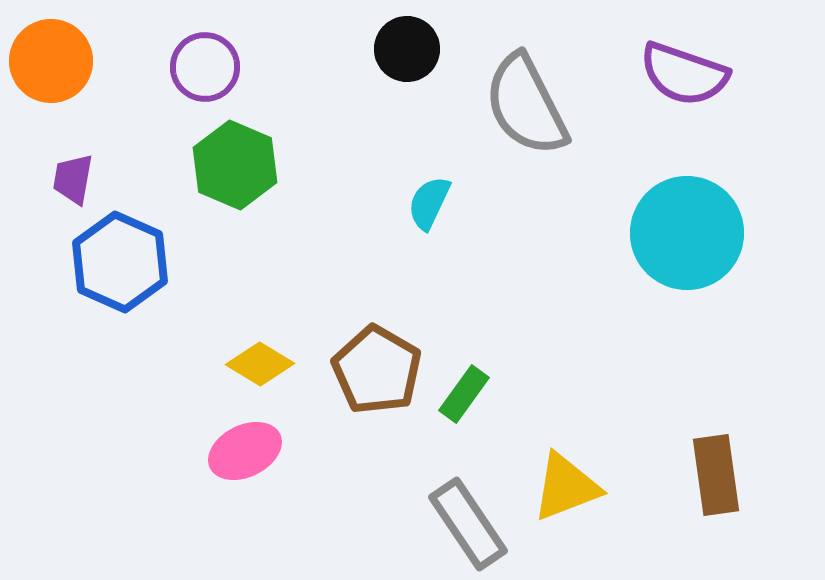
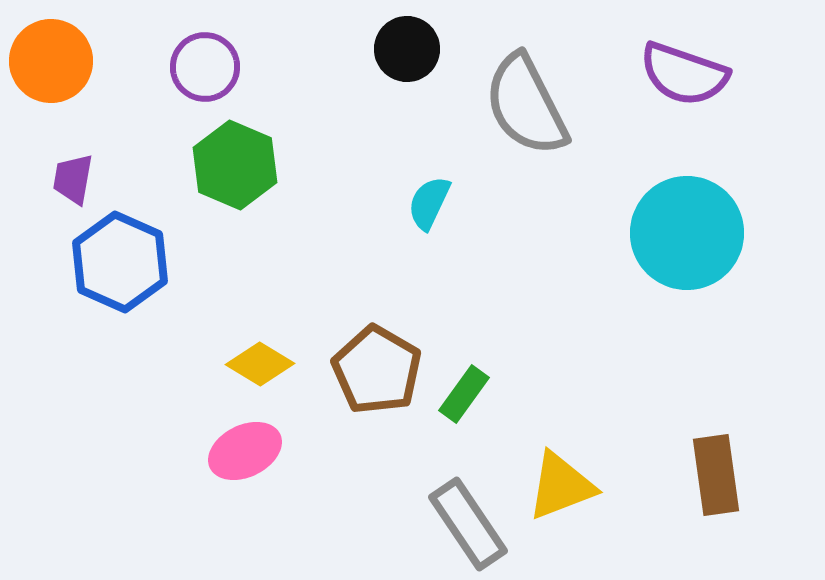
yellow triangle: moved 5 px left, 1 px up
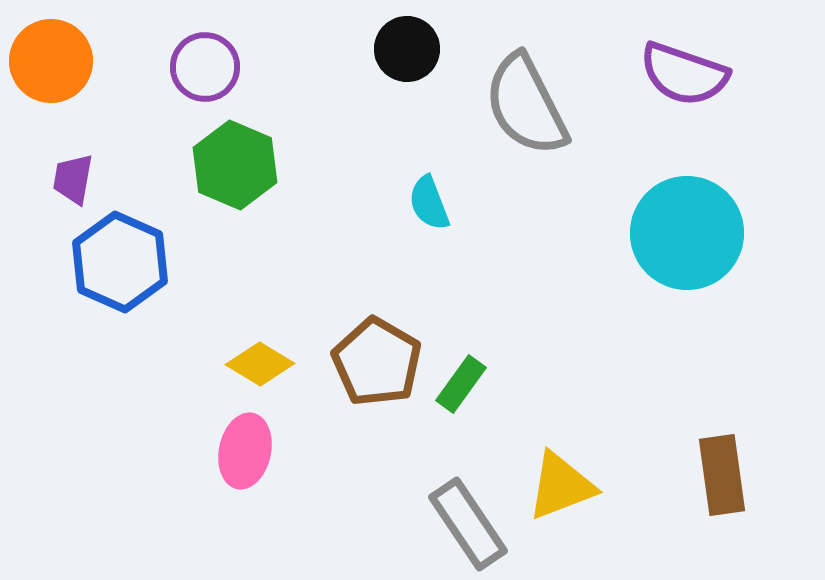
cyan semicircle: rotated 46 degrees counterclockwise
brown pentagon: moved 8 px up
green rectangle: moved 3 px left, 10 px up
pink ellipse: rotated 52 degrees counterclockwise
brown rectangle: moved 6 px right
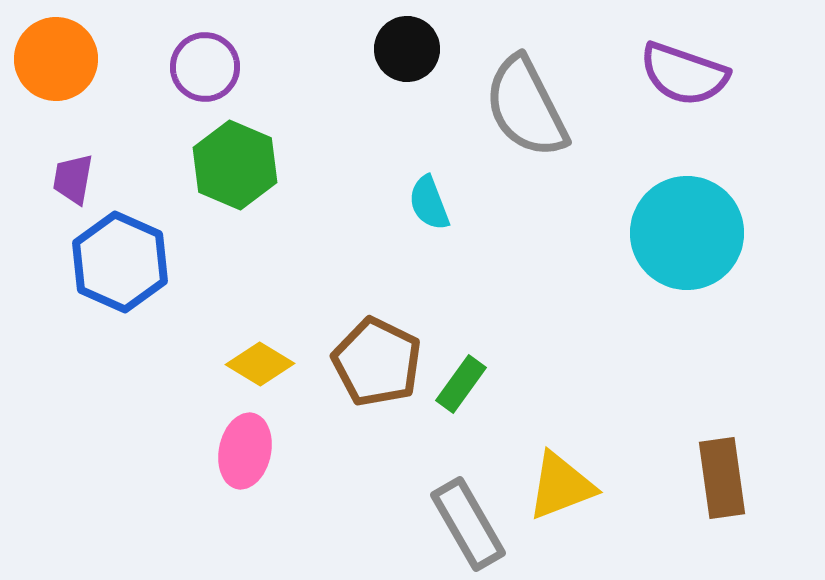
orange circle: moved 5 px right, 2 px up
gray semicircle: moved 2 px down
brown pentagon: rotated 4 degrees counterclockwise
brown rectangle: moved 3 px down
gray rectangle: rotated 4 degrees clockwise
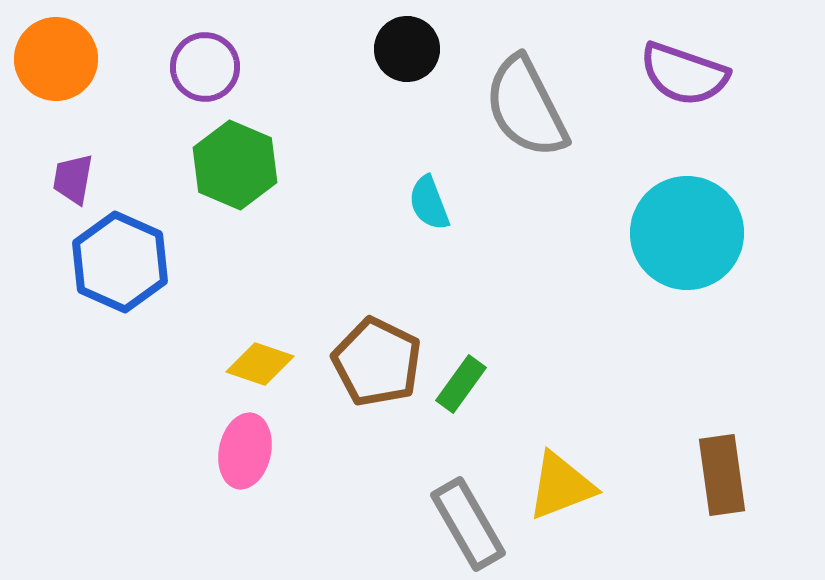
yellow diamond: rotated 12 degrees counterclockwise
brown rectangle: moved 3 px up
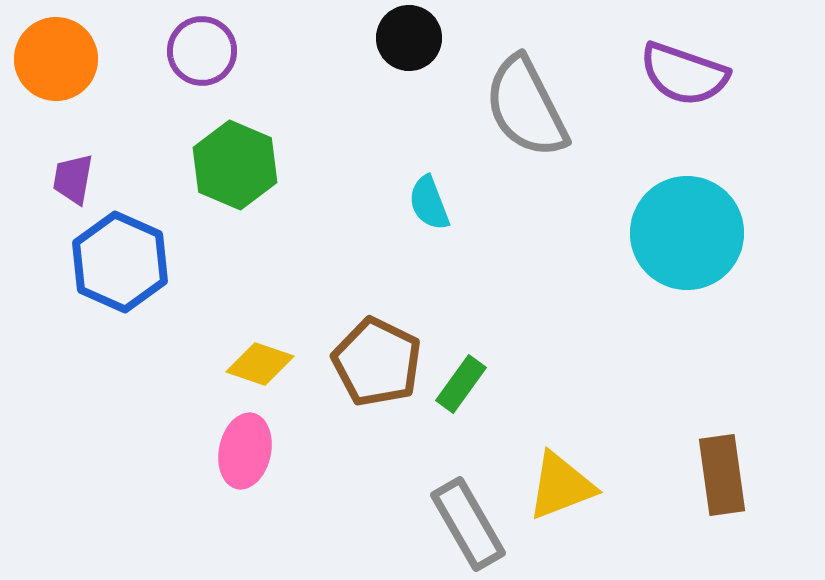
black circle: moved 2 px right, 11 px up
purple circle: moved 3 px left, 16 px up
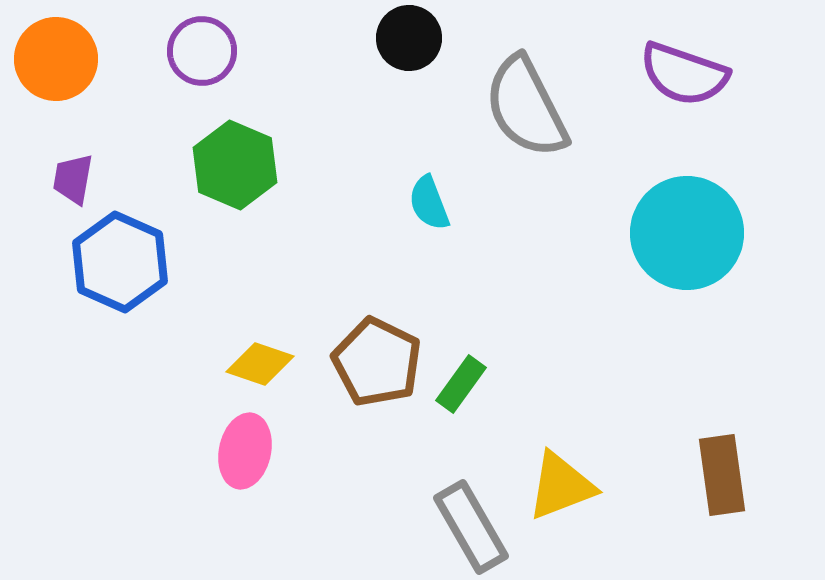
gray rectangle: moved 3 px right, 3 px down
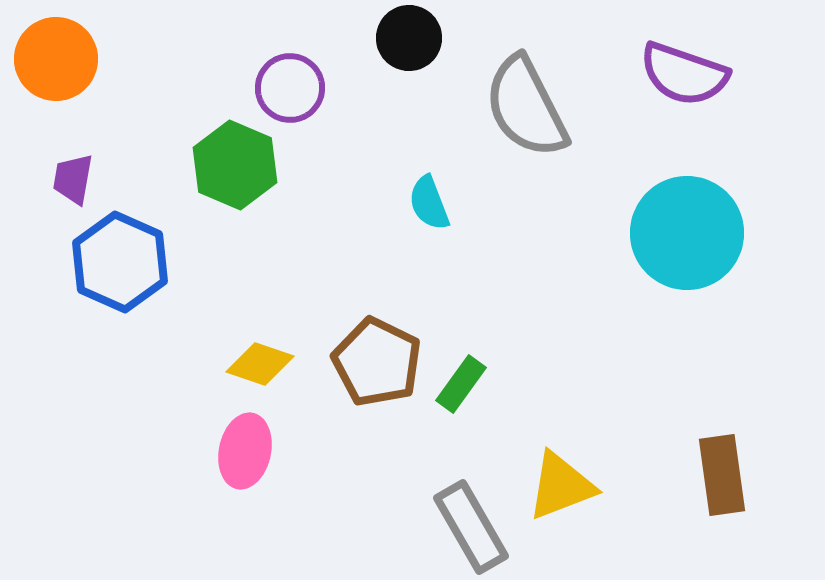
purple circle: moved 88 px right, 37 px down
